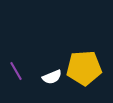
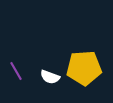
white semicircle: moved 2 px left; rotated 42 degrees clockwise
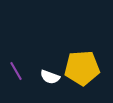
yellow pentagon: moved 2 px left
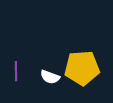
purple line: rotated 30 degrees clockwise
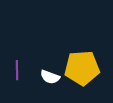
purple line: moved 1 px right, 1 px up
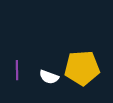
white semicircle: moved 1 px left
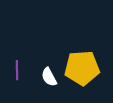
white semicircle: rotated 42 degrees clockwise
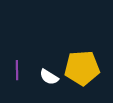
white semicircle: rotated 30 degrees counterclockwise
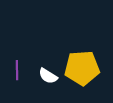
white semicircle: moved 1 px left, 1 px up
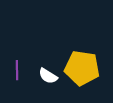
yellow pentagon: rotated 12 degrees clockwise
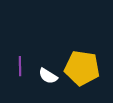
purple line: moved 3 px right, 4 px up
